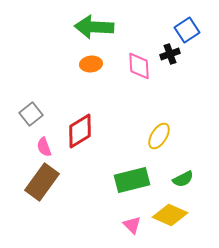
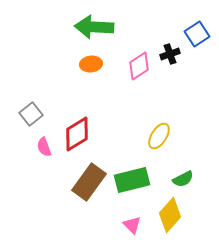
blue square: moved 10 px right, 4 px down
pink diamond: rotated 60 degrees clockwise
red diamond: moved 3 px left, 3 px down
brown rectangle: moved 47 px right
yellow diamond: rotated 72 degrees counterclockwise
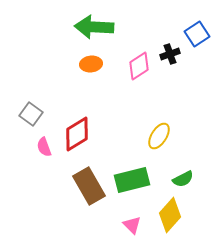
gray square: rotated 15 degrees counterclockwise
brown rectangle: moved 4 px down; rotated 66 degrees counterclockwise
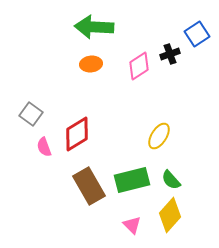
green semicircle: moved 12 px left, 1 px down; rotated 75 degrees clockwise
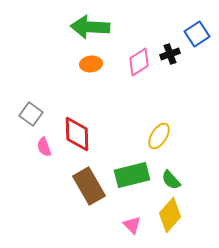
green arrow: moved 4 px left
pink diamond: moved 4 px up
red diamond: rotated 60 degrees counterclockwise
green rectangle: moved 5 px up
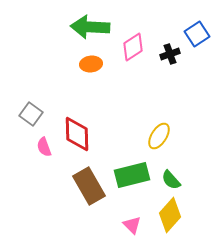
pink diamond: moved 6 px left, 15 px up
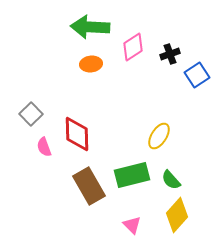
blue square: moved 41 px down
gray square: rotated 10 degrees clockwise
yellow diamond: moved 7 px right
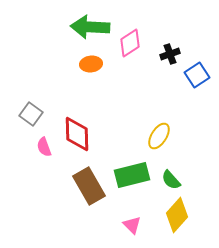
pink diamond: moved 3 px left, 4 px up
gray square: rotated 10 degrees counterclockwise
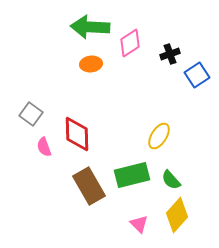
pink triangle: moved 7 px right, 1 px up
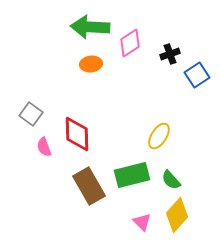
pink triangle: moved 3 px right, 2 px up
